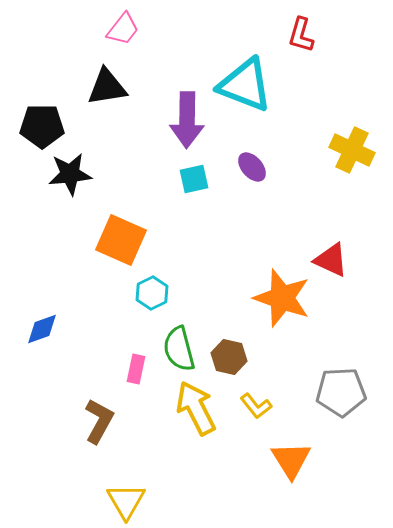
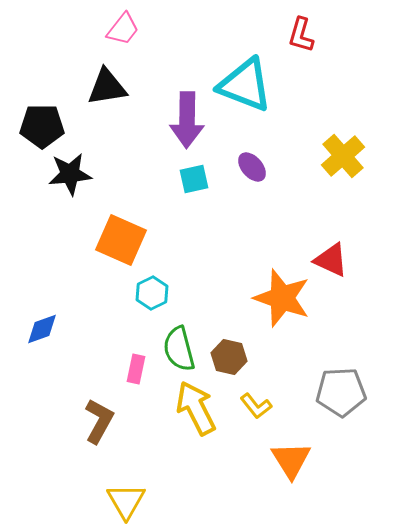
yellow cross: moved 9 px left, 6 px down; rotated 24 degrees clockwise
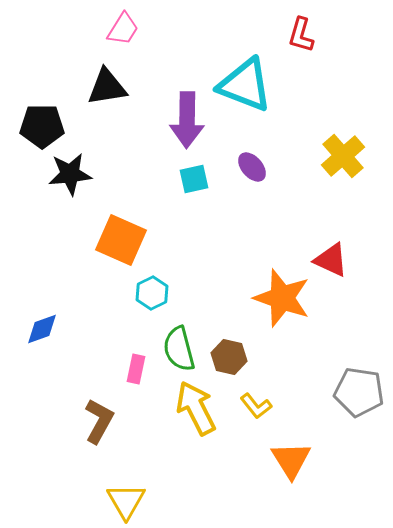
pink trapezoid: rotated 6 degrees counterclockwise
gray pentagon: moved 18 px right; rotated 12 degrees clockwise
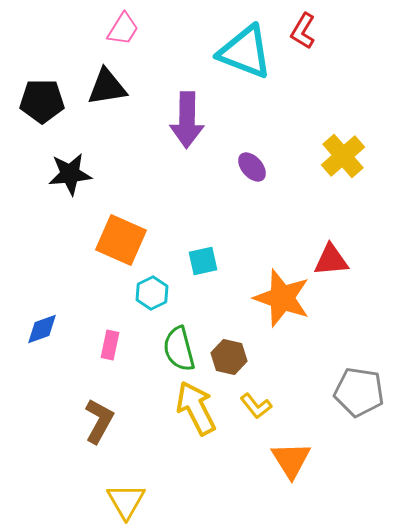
red L-shape: moved 2 px right, 4 px up; rotated 15 degrees clockwise
cyan triangle: moved 33 px up
black pentagon: moved 25 px up
cyan square: moved 9 px right, 82 px down
red triangle: rotated 30 degrees counterclockwise
pink rectangle: moved 26 px left, 24 px up
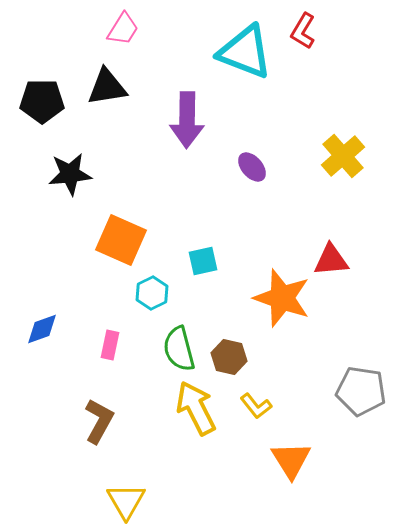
gray pentagon: moved 2 px right, 1 px up
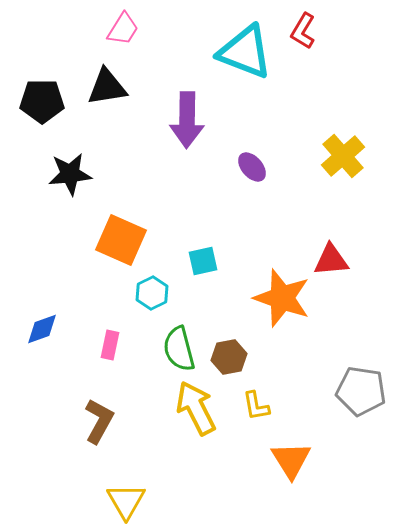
brown hexagon: rotated 24 degrees counterclockwise
yellow L-shape: rotated 28 degrees clockwise
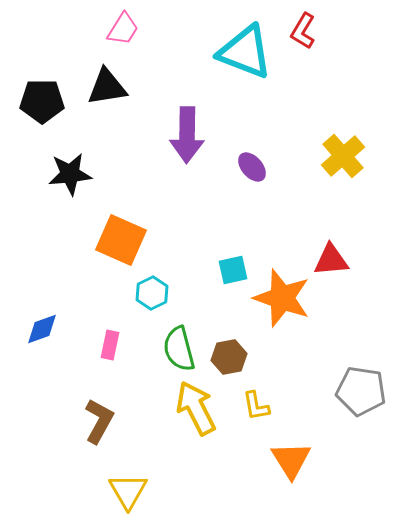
purple arrow: moved 15 px down
cyan square: moved 30 px right, 9 px down
yellow triangle: moved 2 px right, 10 px up
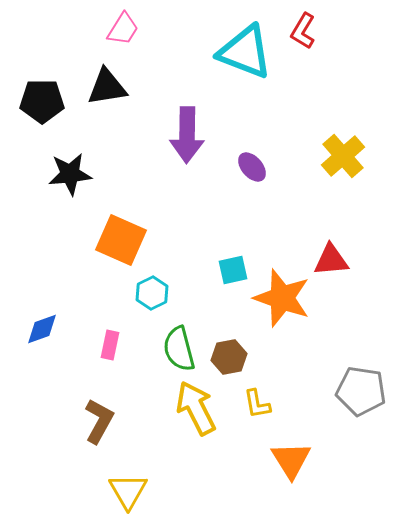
yellow L-shape: moved 1 px right, 2 px up
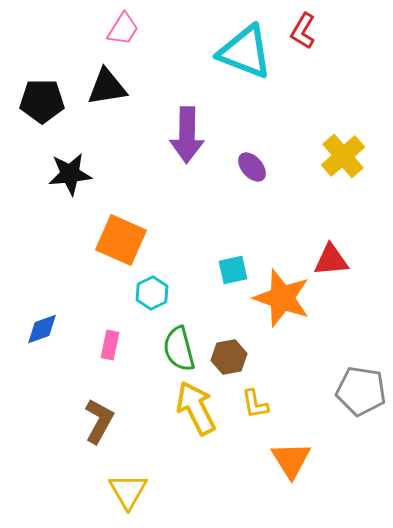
yellow L-shape: moved 2 px left
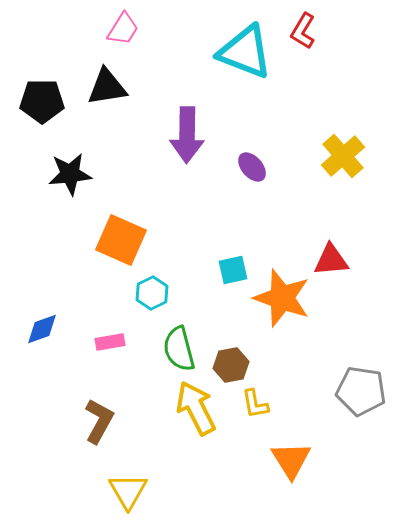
pink rectangle: moved 3 px up; rotated 68 degrees clockwise
brown hexagon: moved 2 px right, 8 px down
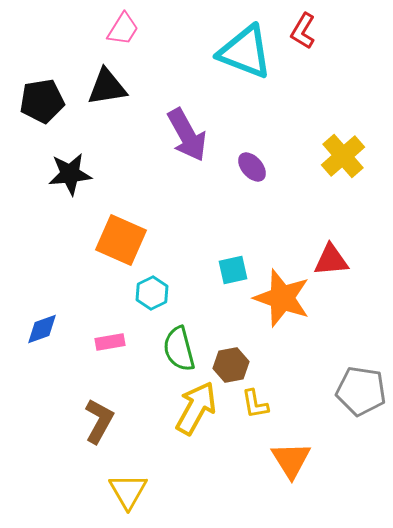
black pentagon: rotated 9 degrees counterclockwise
purple arrow: rotated 30 degrees counterclockwise
yellow arrow: rotated 56 degrees clockwise
